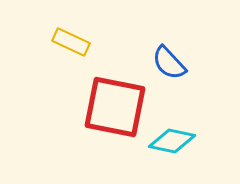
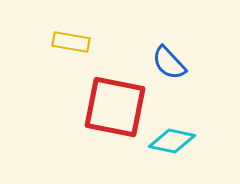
yellow rectangle: rotated 15 degrees counterclockwise
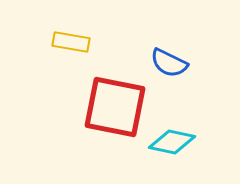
blue semicircle: rotated 21 degrees counterclockwise
cyan diamond: moved 1 px down
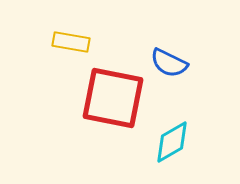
red square: moved 2 px left, 9 px up
cyan diamond: rotated 42 degrees counterclockwise
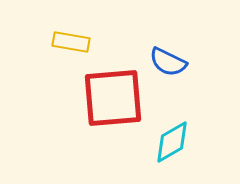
blue semicircle: moved 1 px left, 1 px up
red square: rotated 16 degrees counterclockwise
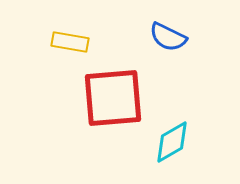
yellow rectangle: moved 1 px left
blue semicircle: moved 25 px up
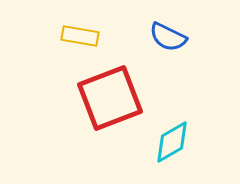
yellow rectangle: moved 10 px right, 6 px up
red square: moved 3 px left; rotated 16 degrees counterclockwise
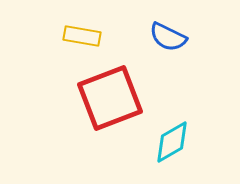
yellow rectangle: moved 2 px right
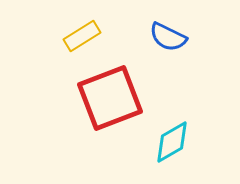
yellow rectangle: rotated 42 degrees counterclockwise
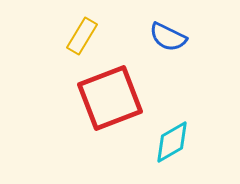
yellow rectangle: rotated 27 degrees counterclockwise
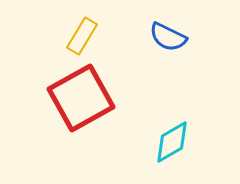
red square: moved 29 px left; rotated 8 degrees counterclockwise
